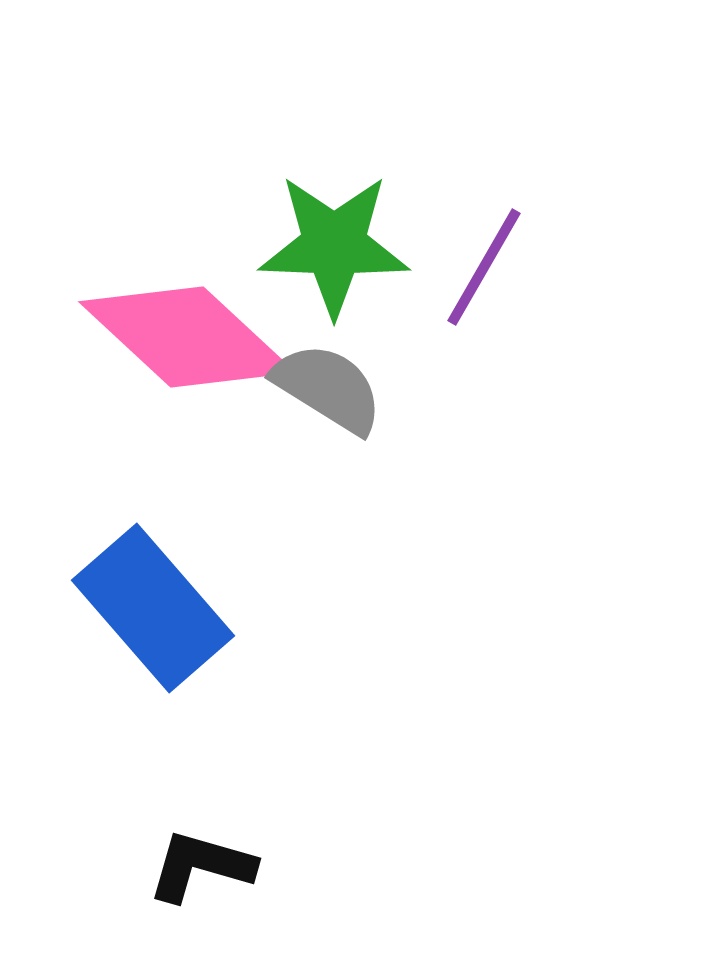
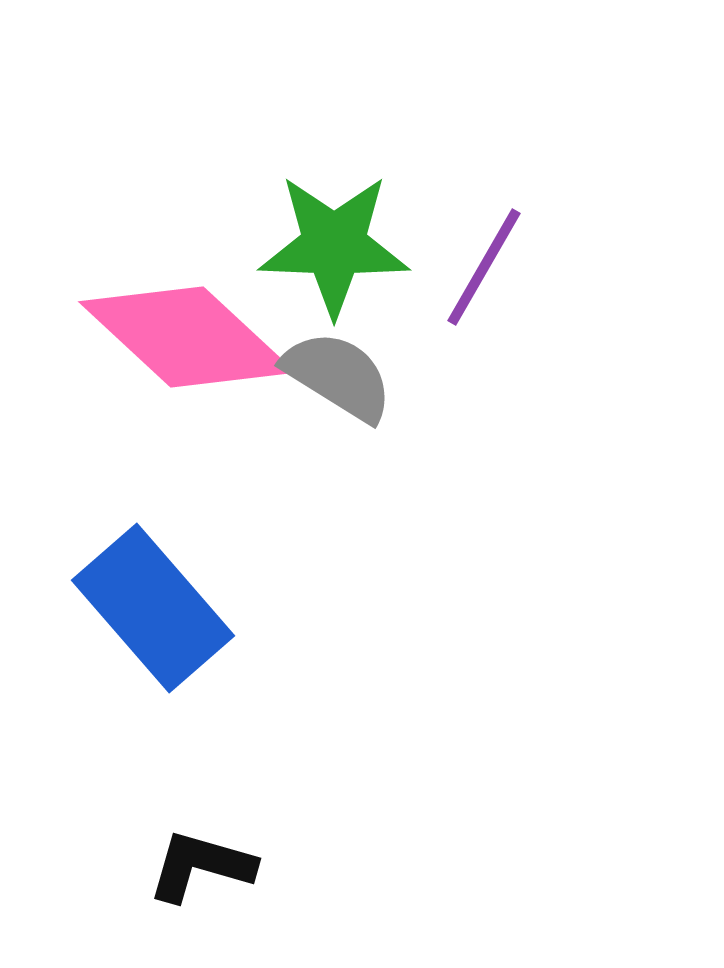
gray semicircle: moved 10 px right, 12 px up
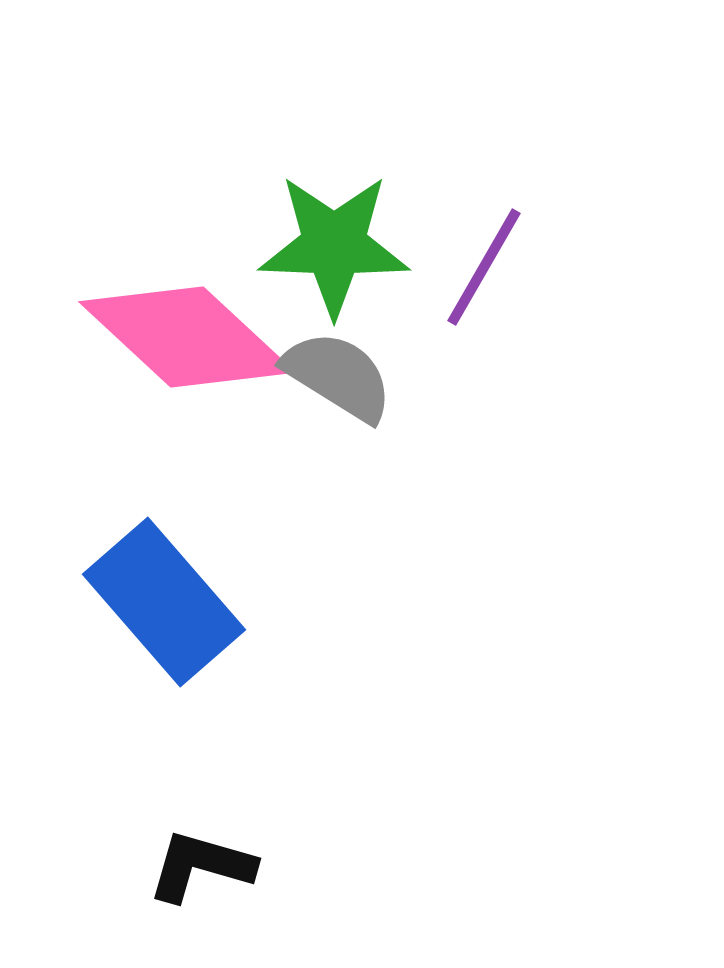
blue rectangle: moved 11 px right, 6 px up
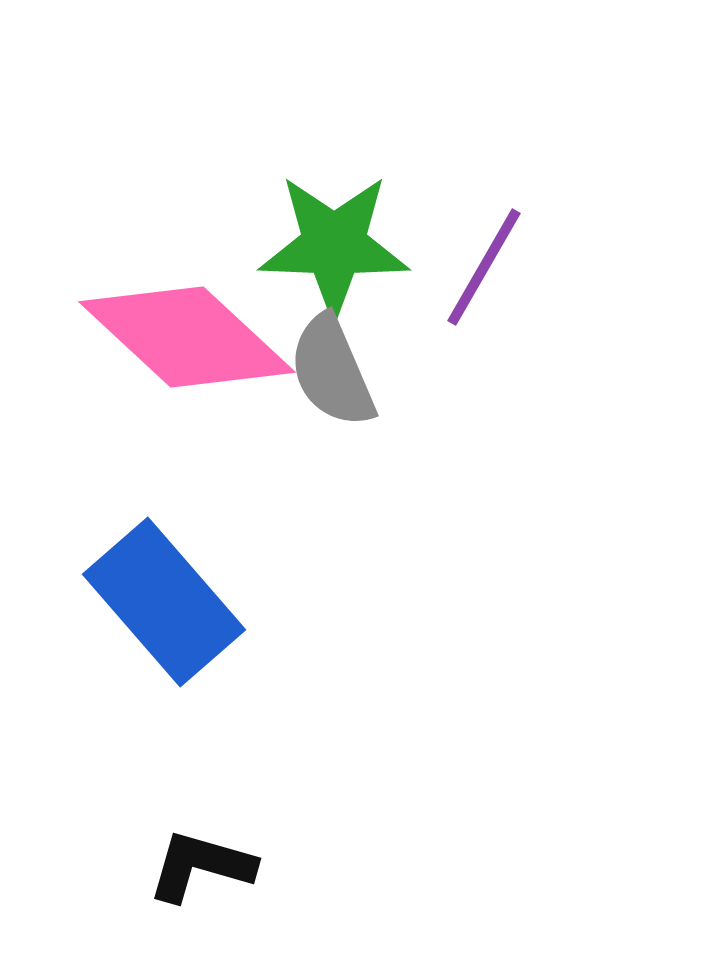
gray semicircle: moved 6 px left, 5 px up; rotated 145 degrees counterclockwise
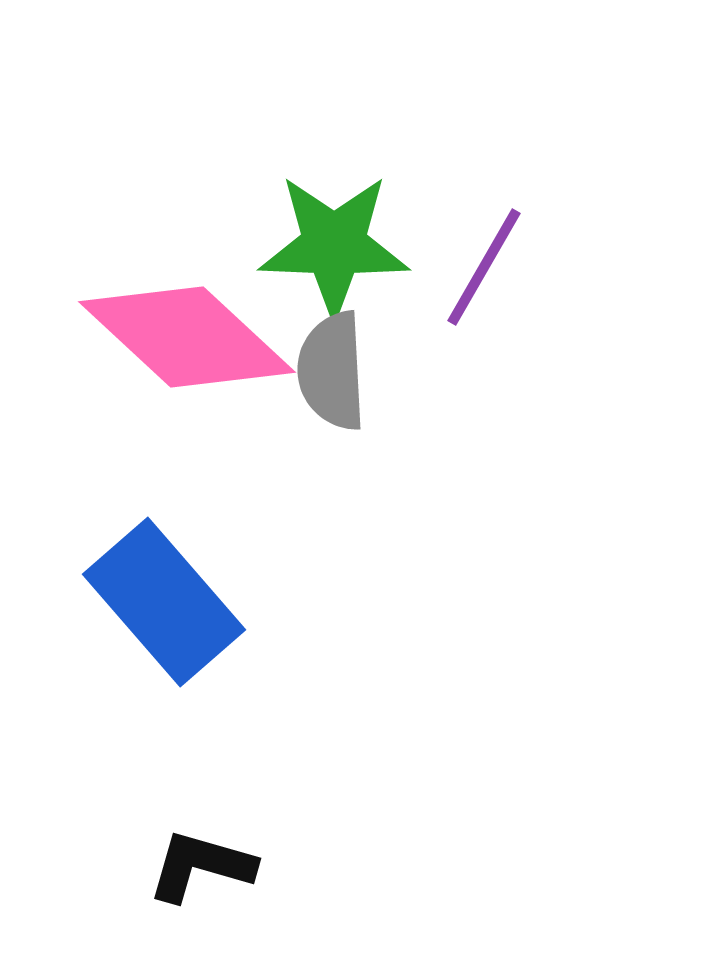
gray semicircle: rotated 20 degrees clockwise
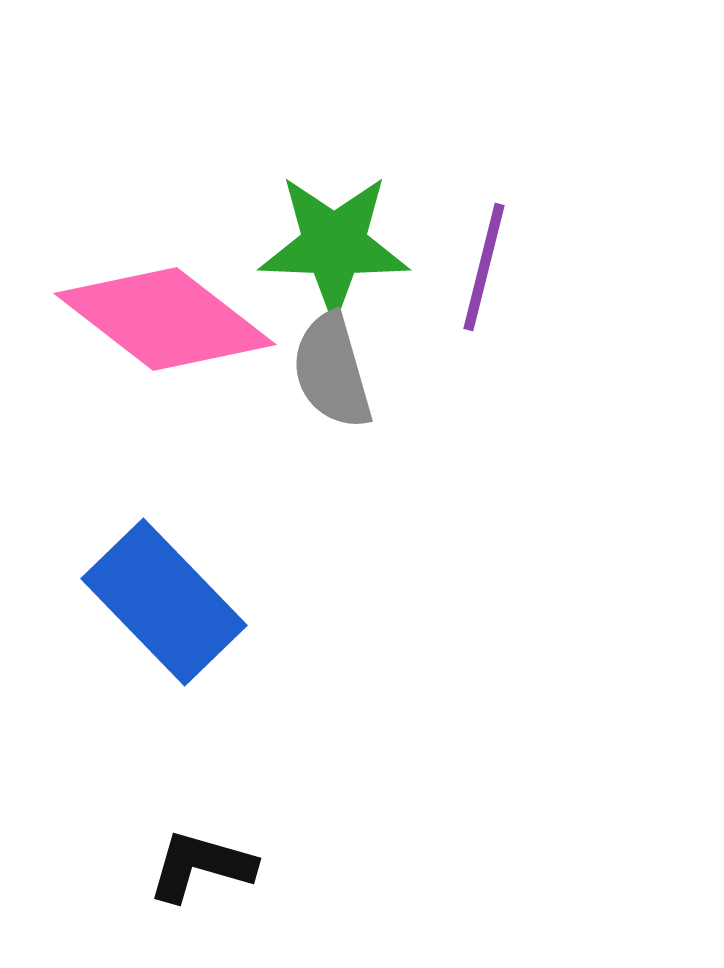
purple line: rotated 16 degrees counterclockwise
pink diamond: moved 22 px left, 18 px up; rotated 5 degrees counterclockwise
gray semicircle: rotated 13 degrees counterclockwise
blue rectangle: rotated 3 degrees counterclockwise
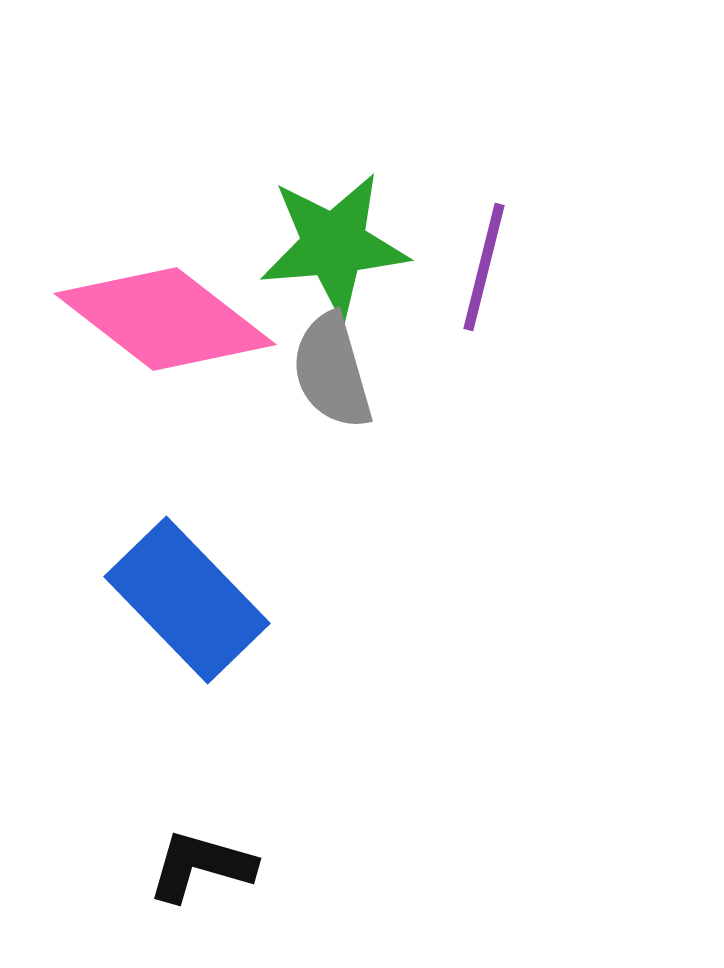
green star: rotated 7 degrees counterclockwise
blue rectangle: moved 23 px right, 2 px up
